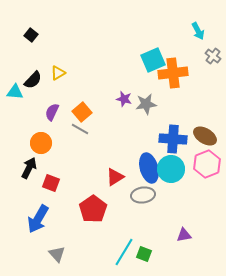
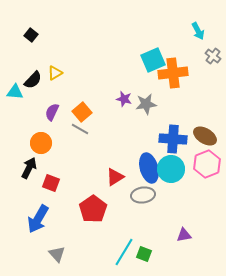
yellow triangle: moved 3 px left
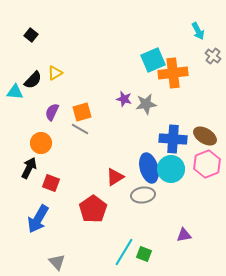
orange square: rotated 24 degrees clockwise
gray triangle: moved 8 px down
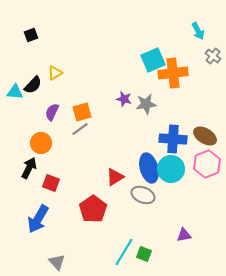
black square: rotated 32 degrees clockwise
black semicircle: moved 5 px down
gray line: rotated 66 degrees counterclockwise
gray ellipse: rotated 30 degrees clockwise
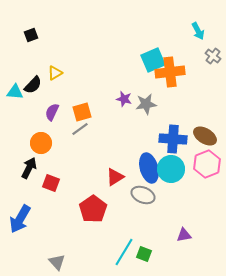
orange cross: moved 3 px left, 1 px up
blue arrow: moved 18 px left
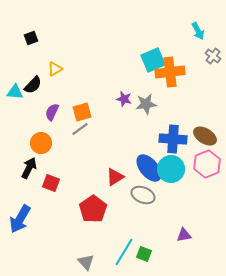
black square: moved 3 px down
yellow triangle: moved 4 px up
blue ellipse: rotated 24 degrees counterclockwise
gray triangle: moved 29 px right
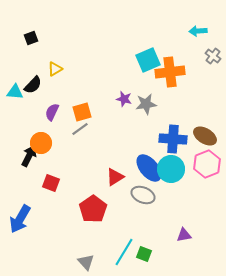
cyan arrow: rotated 114 degrees clockwise
cyan square: moved 5 px left
black arrow: moved 12 px up
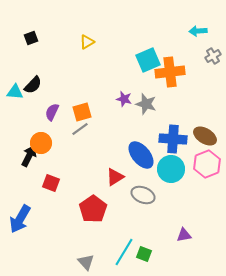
gray cross: rotated 21 degrees clockwise
yellow triangle: moved 32 px right, 27 px up
gray star: rotated 25 degrees clockwise
blue ellipse: moved 8 px left, 13 px up
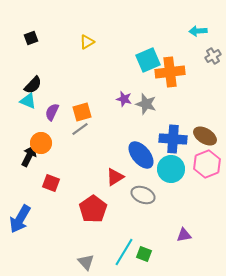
cyan triangle: moved 13 px right, 9 px down; rotated 18 degrees clockwise
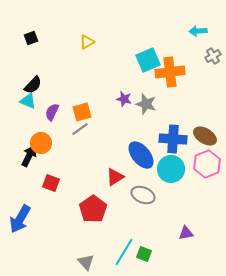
purple triangle: moved 2 px right, 2 px up
